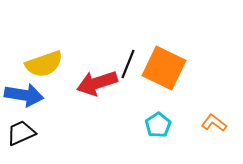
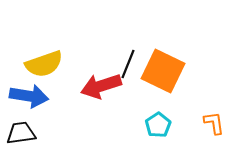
orange square: moved 1 px left, 3 px down
red arrow: moved 4 px right, 3 px down
blue arrow: moved 5 px right, 1 px down
orange L-shape: rotated 45 degrees clockwise
black trapezoid: rotated 16 degrees clockwise
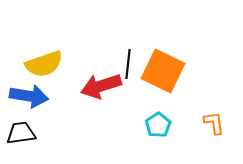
black line: rotated 16 degrees counterclockwise
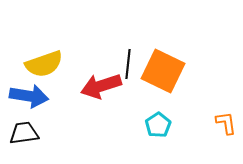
orange L-shape: moved 12 px right
black trapezoid: moved 3 px right
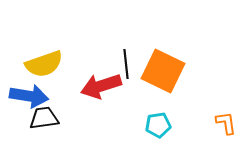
black line: moved 2 px left; rotated 12 degrees counterclockwise
cyan pentagon: rotated 25 degrees clockwise
black trapezoid: moved 20 px right, 15 px up
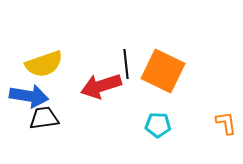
cyan pentagon: rotated 10 degrees clockwise
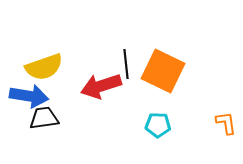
yellow semicircle: moved 3 px down
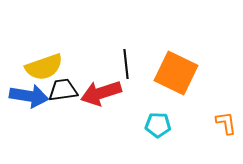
orange square: moved 13 px right, 2 px down
red arrow: moved 7 px down
black trapezoid: moved 19 px right, 28 px up
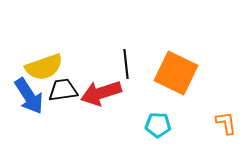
blue arrow: rotated 48 degrees clockwise
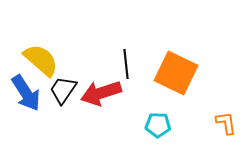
yellow semicircle: moved 3 px left, 7 px up; rotated 120 degrees counterclockwise
black trapezoid: rotated 48 degrees counterclockwise
blue arrow: moved 3 px left, 3 px up
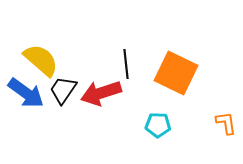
blue arrow: rotated 21 degrees counterclockwise
